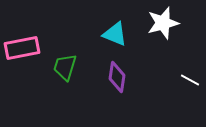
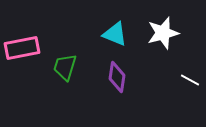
white star: moved 10 px down
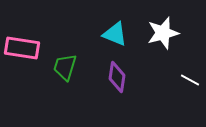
pink rectangle: rotated 20 degrees clockwise
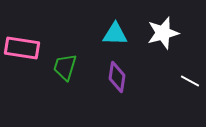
cyan triangle: rotated 20 degrees counterclockwise
white line: moved 1 px down
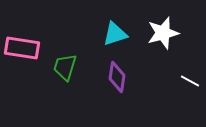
cyan triangle: rotated 20 degrees counterclockwise
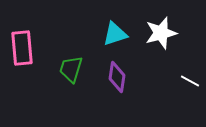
white star: moved 2 px left
pink rectangle: rotated 76 degrees clockwise
green trapezoid: moved 6 px right, 2 px down
